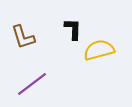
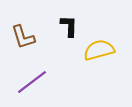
black L-shape: moved 4 px left, 3 px up
purple line: moved 2 px up
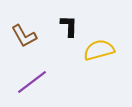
brown L-shape: moved 1 px right, 1 px up; rotated 12 degrees counterclockwise
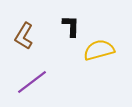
black L-shape: moved 2 px right
brown L-shape: rotated 60 degrees clockwise
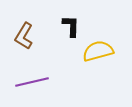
yellow semicircle: moved 1 px left, 1 px down
purple line: rotated 24 degrees clockwise
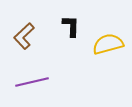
brown L-shape: rotated 16 degrees clockwise
yellow semicircle: moved 10 px right, 7 px up
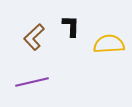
brown L-shape: moved 10 px right, 1 px down
yellow semicircle: moved 1 px right; rotated 12 degrees clockwise
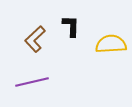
brown L-shape: moved 1 px right, 2 px down
yellow semicircle: moved 2 px right
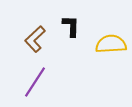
purple line: moved 3 px right; rotated 44 degrees counterclockwise
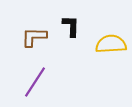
brown L-shape: moved 1 px left, 2 px up; rotated 44 degrees clockwise
